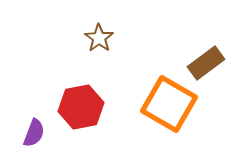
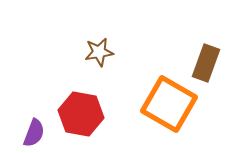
brown star: moved 14 px down; rotated 28 degrees clockwise
brown rectangle: rotated 33 degrees counterclockwise
red hexagon: moved 7 px down; rotated 21 degrees clockwise
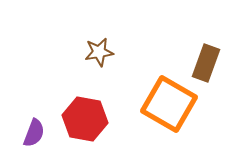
red hexagon: moved 4 px right, 5 px down
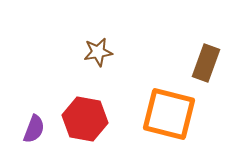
brown star: moved 1 px left
orange square: moved 10 px down; rotated 16 degrees counterclockwise
purple semicircle: moved 4 px up
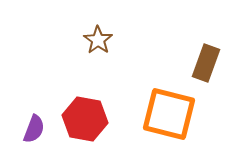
brown star: moved 12 px up; rotated 28 degrees counterclockwise
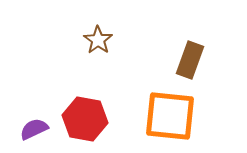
brown rectangle: moved 16 px left, 3 px up
orange square: moved 1 px right, 2 px down; rotated 8 degrees counterclockwise
purple semicircle: rotated 136 degrees counterclockwise
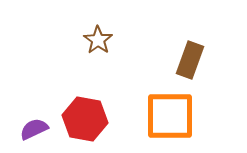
orange square: rotated 6 degrees counterclockwise
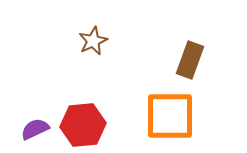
brown star: moved 5 px left, 1 px down; rotated 12 degrees clockwise
red hexagon: moved 2 px left, 6 px down; rotated 15 degrees counterclockwise
purple semicircle: moved 1 px right
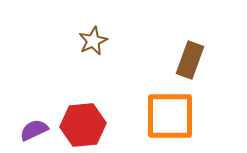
purple semicircle: moved 1 px left, 1 px down
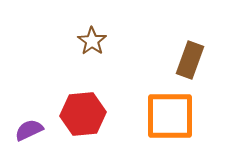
brown star: moved 1 px left; rotated 12 degrees counterclockwise
red hexagon: moved 11 px up
purple semicircle: moved 5 px left
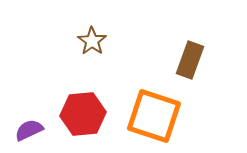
orange square: moved 16 px left; rotated 18 degrees clockwise
